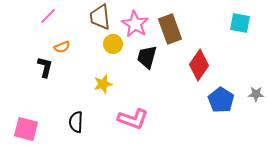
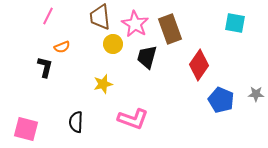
pink line: rotated 18 degrees counterclockwise
cyan square: moved 5 px left
blue pentagon: rotated 10 degrees counterclockwise
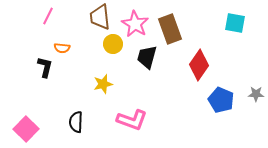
orange semicircle: moved 1 px down; rotated 28 degrees clockwise
pink L-shape: moved 1 px left, 1 px down
pink square: rotated 30 degrees clockwise
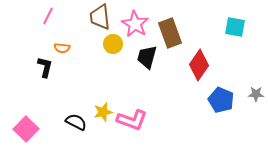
cyan square: moved 4 px down
brown rectangle: moved 4 px down
yellow star: moved 28 px down
black semicircle: rotated 115 degrees clockwise
